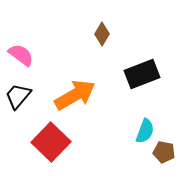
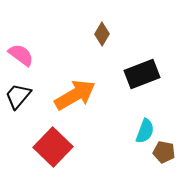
red square: moved 2 px right, 5 px down
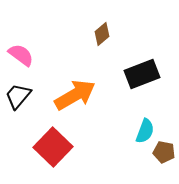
brown diamond: rotated 20 degrees clockwise
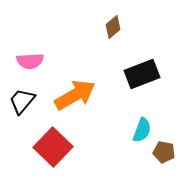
brown diamond: moved 11 px right, 7 px up
pink semicircle: moved 9 px right, 6 px down; rotated 140 degrees clockwise
black trapezoid: moved 4 px right, 5 px down
cyan semicircle: moved 3 px left, 1 px up
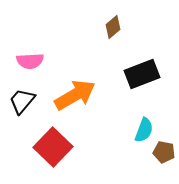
cyan semicircle: moved 2 px right
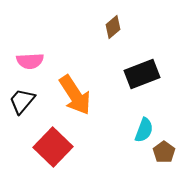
orange arrow: rotated 87 degrees clockwise
brown pentagon: rotated 25 degrees clockwise
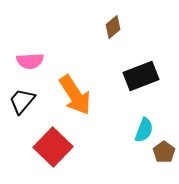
black rectangle: moved 1 px left, 2 px down
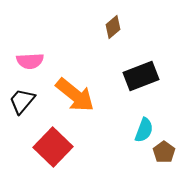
orange arrow: rotated 18 degrees counterclockwise
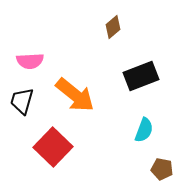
black trapezoid: rotated 24 degrees counterclockwise
brown pentagon: moved 2 px left, 17 px down; rotated 25 degrees counterclockwise
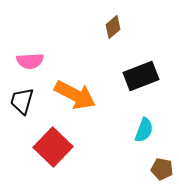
orange arrow: rotated 12 degrees counterclockwise
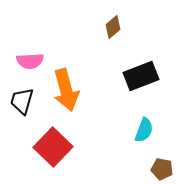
orange arrow: moved 9 px left, 5 px up; rotated 48 degrees clockwise
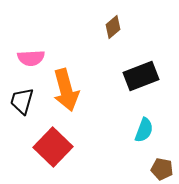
pink semicircle: moved 1 px right, 3 px up
